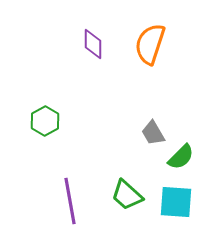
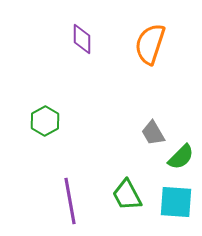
purple diamond: moved 11 px left, 5 px up
green trapezoid: rotated 20 degrees clockwise
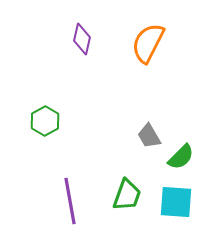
purple diamond: rotated 12 degrees clockwise
orange semicircle: moved 2 px left, 1 px up; rotated 9 degrees clockwise
gray trapezoid: moved 4 px left, 3 px down
green trapezoid: rotated 132 degrees counterclockwise
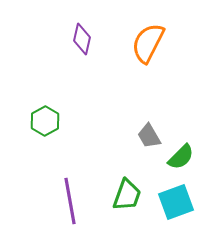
cyan square: rotated 24 degrees counterclockwise
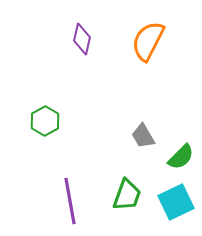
orange semicircle: moved 2 px up
gray trapezoid: moved 6 px left
cyan square: rotated 6 degrees counterclockwise
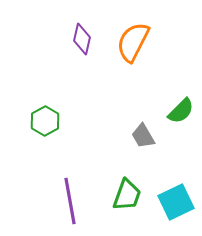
orange semicircle: moved 15 px left, 1 px down
green semicircle: moved 46 px up
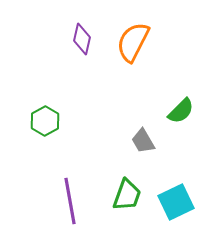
gray trapezoid: moved 5 px down
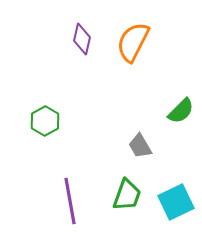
gray trapezoid: moved 3 px left, 5 px down
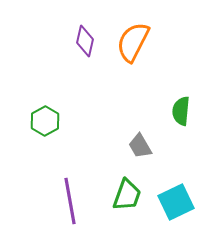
purple diamond: moved 3 px right, 2 px down
green semicircle: rotated 140 degrees clockwise
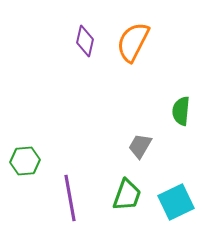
green hexagon: moved 20 px left, 40 px down; rotated 24 degrees clockwise
gray trapezoid: rotated 60 degrees clockwise
purple line: moved 3 px up
